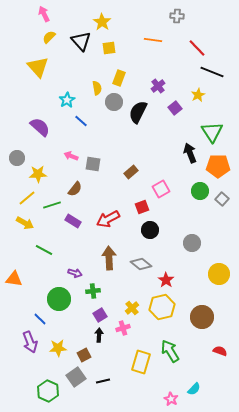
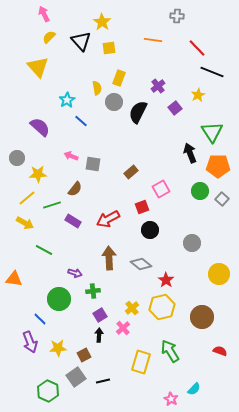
pink cross at (123, 328): rotated 24 degrees counterclockwise
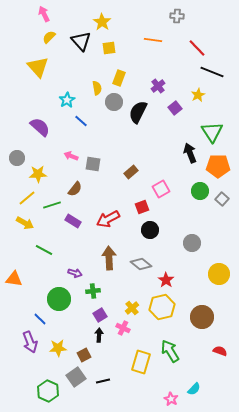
pink cross at (123, 328): rotated 24 degrees counterclockwise
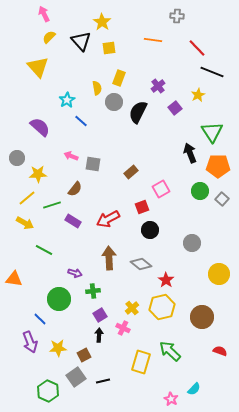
green arrow at (170, 351): rotated 15 degrees counterclockwise
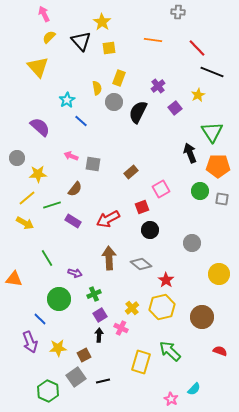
gray cross at (177, 16): moved 1 px right, 4 px up
gray square at (222, 199): rotated 32 degrees counterclockwise
green line at (44, 250): moved 3 px right, 8 px down; rotated 30 degrees clockwise
green cross at (93, 291): moved 1 px right, 3 px down; rotated 16 degrees counterclockwise
pink cross at (123, 328): moved 2 px left
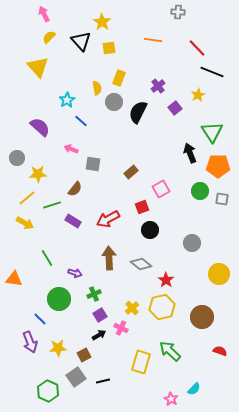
pink arrow at (71, 156): moved 7 px up
black arrow at (99, 335): rotated 56 degrees clockwise
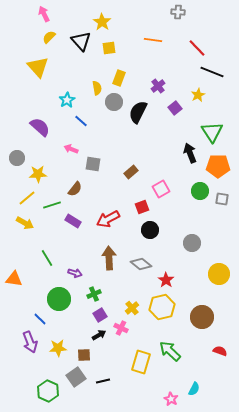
brown square at (84, 355): rotated 24 degrees clockwise
cyan semicircle at (194, 389): rotated 16 degrees counterclockwise
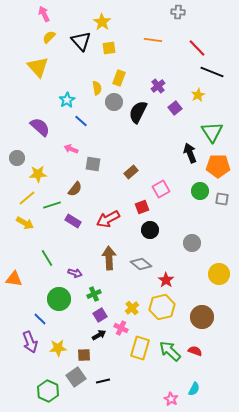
red semicircle at (220, 351): moved 25 px left
yellow rectangle at (141, 362): moved 1 px left, 14 px up
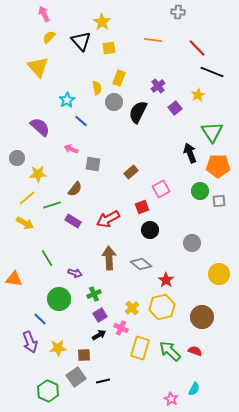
gray square at (222, 199): moved 3 px left, 2 px down; rotated 16 degrees counterclockwise
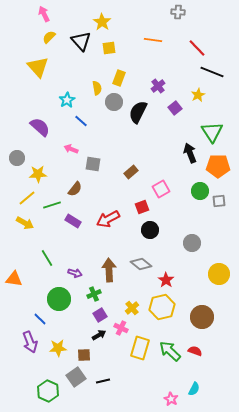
brown arrow at (109, 258): moved 12 px down
